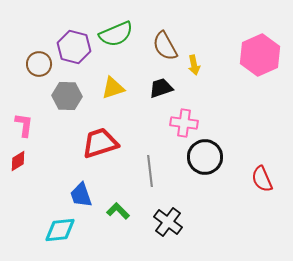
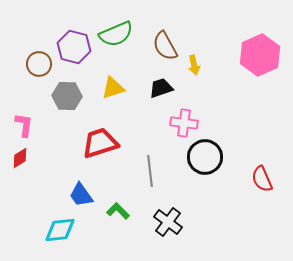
red diamond: moved 2 px right, 3 px up
blue trapezoid: rotated 16 degrees counterclockwise
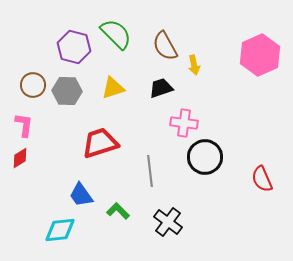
green semicircle: rotated 112 degrees counterclockwise
brown circle: moved 6 px left, 21 px down
gray hexagon: moved 5 px up
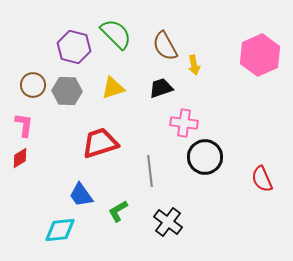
green L-shape: rotated 75 degrees counterclockwise
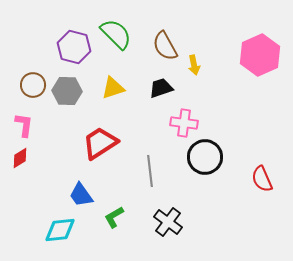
red trapezoid: rotated 15 degrees counterclockwise
green L-shape: moved 4 px left, 6 px down
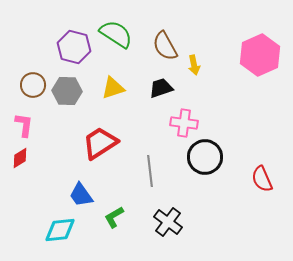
green semicircle: rotated 12 degrees counterclockwise
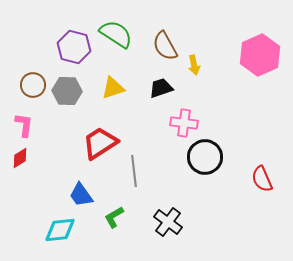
gray line: moved 16 px left
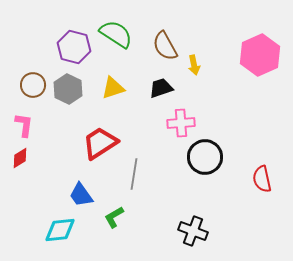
gray hexagon: moved 1 px right, 2 px up; rotated 24 degrees clockwise
pink cross: moved 3 px left; rotated 12 degrees counterclockwise
gray line: moved 3 px down; rotated 16 degrees clockwise
red semicircle: rotated 12 degrees clockwise
black cross: moved 25 px right, 9 px down; rotated 16 degrees counterclockwise
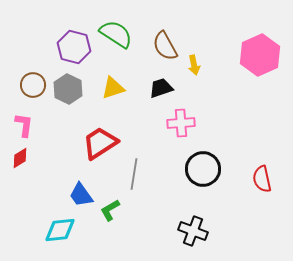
black circle: moved 2 px left, 12 px down
green L-shape: moved 4 px left, 7 px up
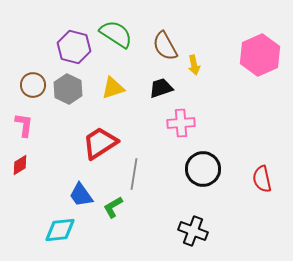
red diamond: moved 7 px down
green L-shape: moved 3 px right, 3 px up
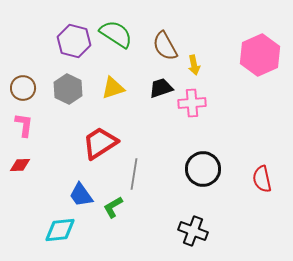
purple hexagon: moved 6 px up
brown circle: moved 10 px left, 3 px down
pink cross: moved 11 px right, 20 px up
red diamond: rotated 30 degrees clockwise
